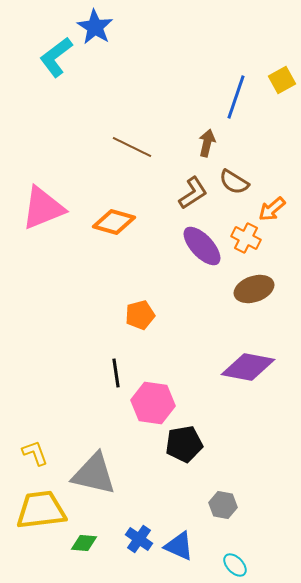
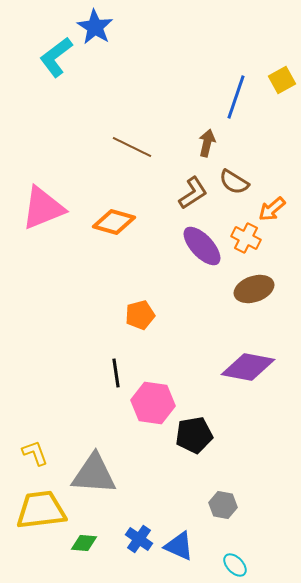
black pentagon: moved 10 px right, 9 px up
gray triangle: rotated 9 degrees counterclockwise
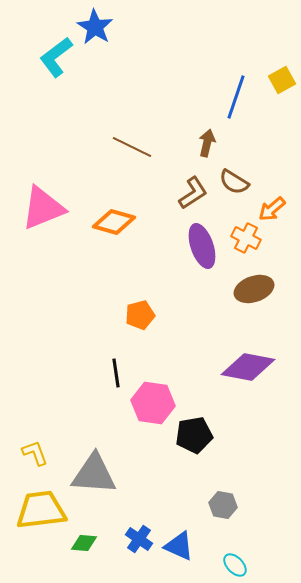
purple ellipse: rotated 24 degrees clockwise
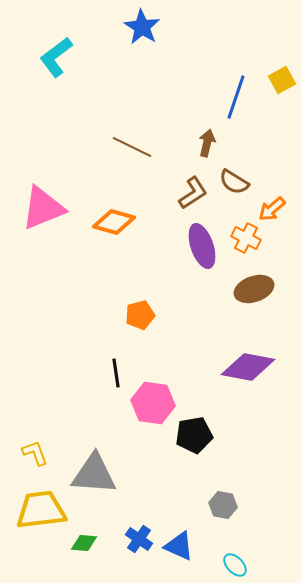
blue star: moved 47 px right
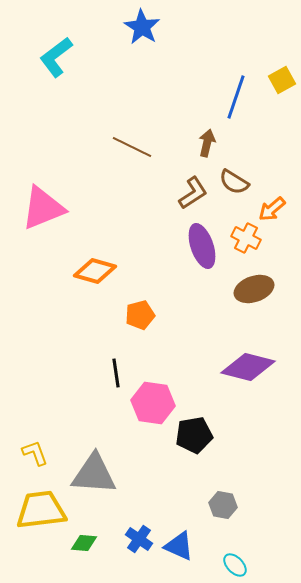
orange diamond: moved 19 px left, 49 px down
purple diamond: rotated 4 degrees clockwise
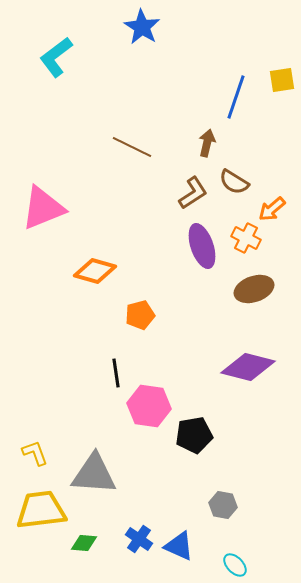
yellow square: rotated 20 degrees clockwise
pink hexagon: moved 4 px left, 3 px down
